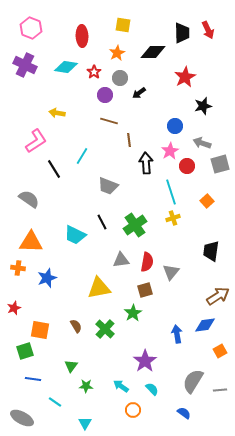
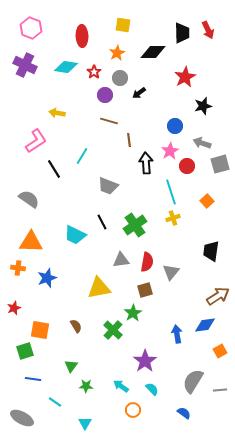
green cross at (105, 329): moved 8 px right, 1 px down
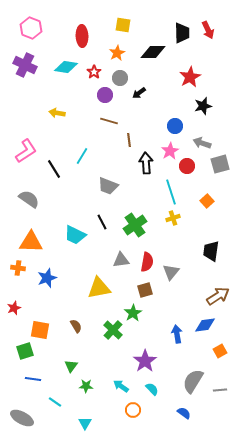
red star at (185, 77): moved 5 px right
pink L-shape at (36, 141): moved 10 px left, 10 px down
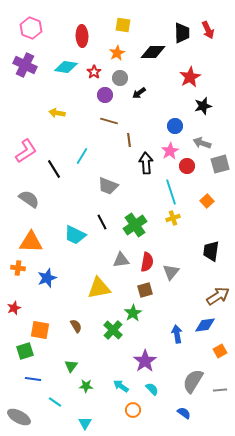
gray ellipse at (22, 418): moved 3 px left, 1 px up
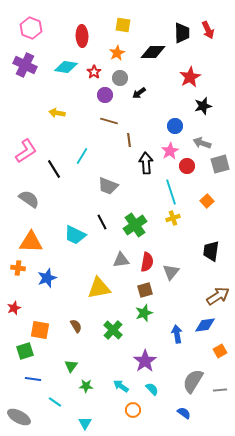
green star at (133, 313): moved 11 px right; rotated 12 degrees clockwise
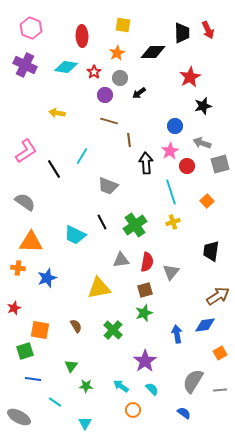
gray semicircle at (29, 199): moved 4 px left, 3 px down
yellow cross at (173, 218): moved 4 px down
orange square at (220, 351): moved 2 px down
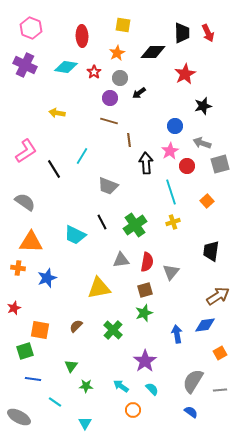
red arrow at (208, 30): moved 3 px down
red star at (190, 77): moved 5 px left, 3 px up
purple circle at (105, 95): moved 5 px right, 3 px down
brown semicircle at (76, 326): rotated 104 degrees counterclockwise
blue semicircle at (184, 413): moved 7 px right, 1 px up
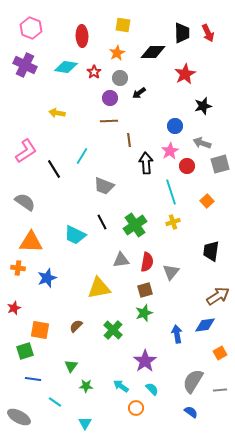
brown line at (109, 121): rotated 18 degrees counterclockwise
gray trapezoid at (108, 186): moved 4 px left
orange circle at (133, 410): moved 3 px right, 2 px up
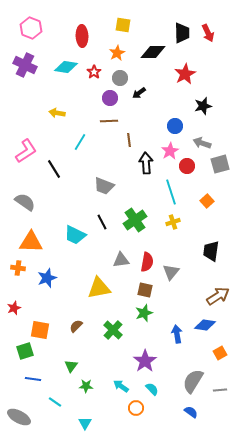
cyan line at (82, 156): moved 2 px left, 14 px up
green cross at (135, 225): moved 5 px up
brown square at (145, 290): rotated 28 degrees clockwise
blue diamond at (205, 325): rotated 15 degrees clockwise
